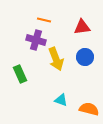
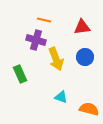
cyan triangle: moved 3 px up
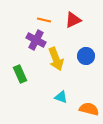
red triangle: moved 9 px left, 7 px up; rotated 18 degrees counterclockwise
purple cross: rotated 12 degrees clockwise
blue circle: moved 1 px right, 1 px up
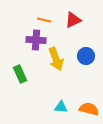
purple cross: rotated 24 degrees counterclockwise
cyan triangle: moved 10 px down; rotated 16 degrees counterclockwise
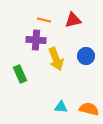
red triangle: rotated 12 degrees clockwise
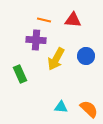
red triangle: rotated 18 degrees clockwise
yellow arrow: rotated 50 degrees clockwise
orange semicircle: rotated 30 degrees clockwise
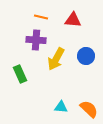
orange line: moved 3 px left, 3 px up
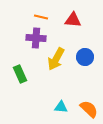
purple cross: moved 2 px up
blue circle: moved 1 px left, 1 px down
